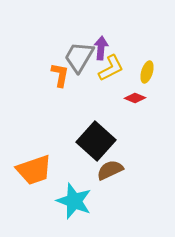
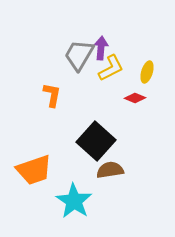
gray trapezoid: moved 2 px up
orange L-shape: moved 8 px left, 20 px down
brown semicircle: rotated 16 degrees clockwise
cyan star: rotated 12 degrees clockwise
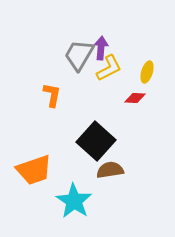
yellow L-shape: moved 2 px left
red diamond: rotated 20 degrees counterclockwise
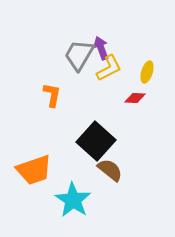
purple arrow: rotated 25 degrees counterclockwise
brown semicircle: rotated 48 degrees clockwise
cyan star: moved 1 px left, 1 px up
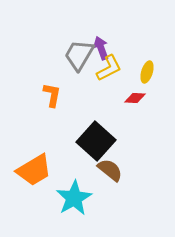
orange trapezoid: rotated 12 degrees counterclockwise
cyan star: moved 1 px right, 2 px up; rotated 9 degrees clockwise
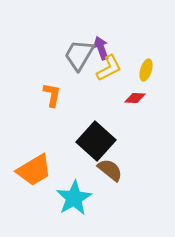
yellow ellipse: moved 1 px left, 2 px up
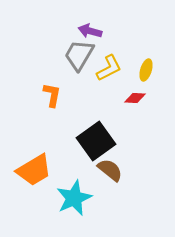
purple arrow: moved 11 px left, 17 px up; rotated 55 degrees counterclockwise
black square: rotated 12 degrees clockwise
cyan star: rotated 6 degrees clockwise
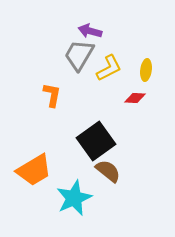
yellow ellipse: rotated 10 degrees counterclockwise
brown semicircle: moved 2 px left, 1 px down
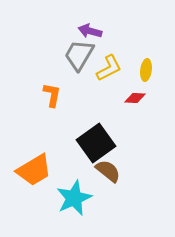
black square: moved 2 px down
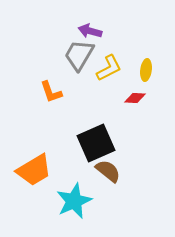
orange L-shape: moved 1 px left, 3 px up; rotated 150 degrees clockwise
black square: rotated 12 degrees clockwise
cyan star: moved 3 px down
